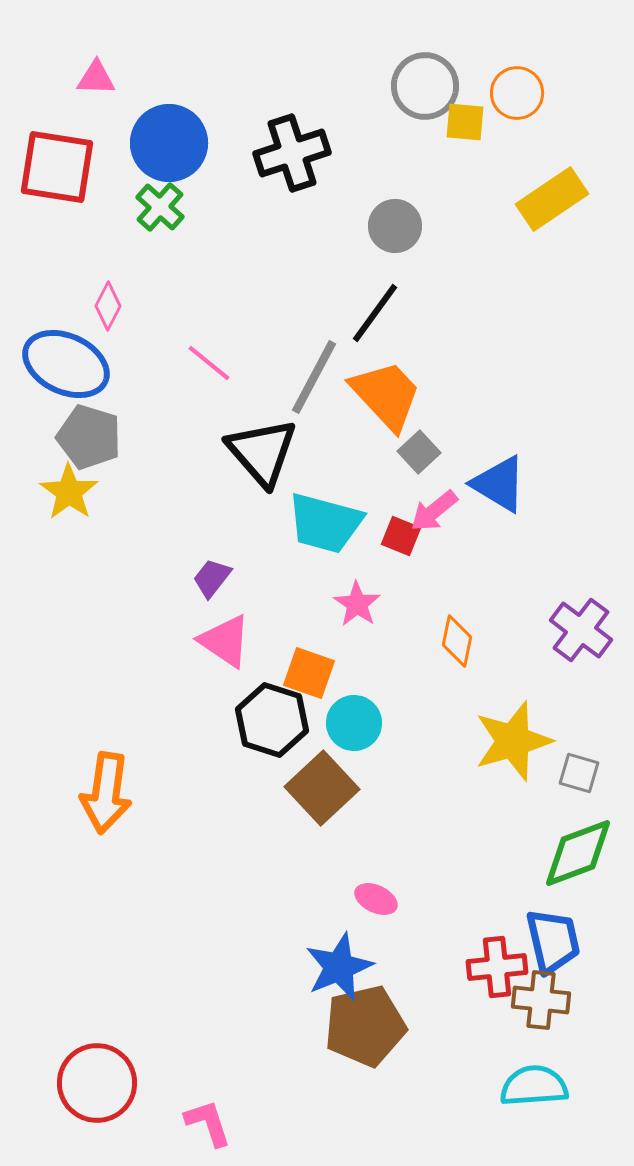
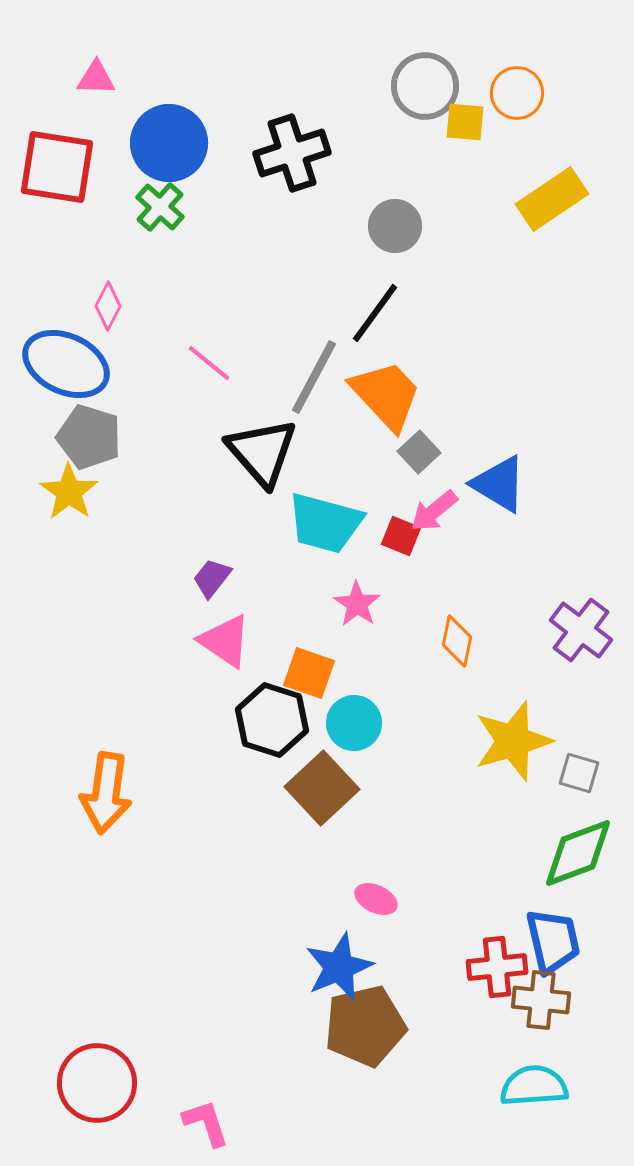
pink L-shape at (208, 1123): moved 2 px left
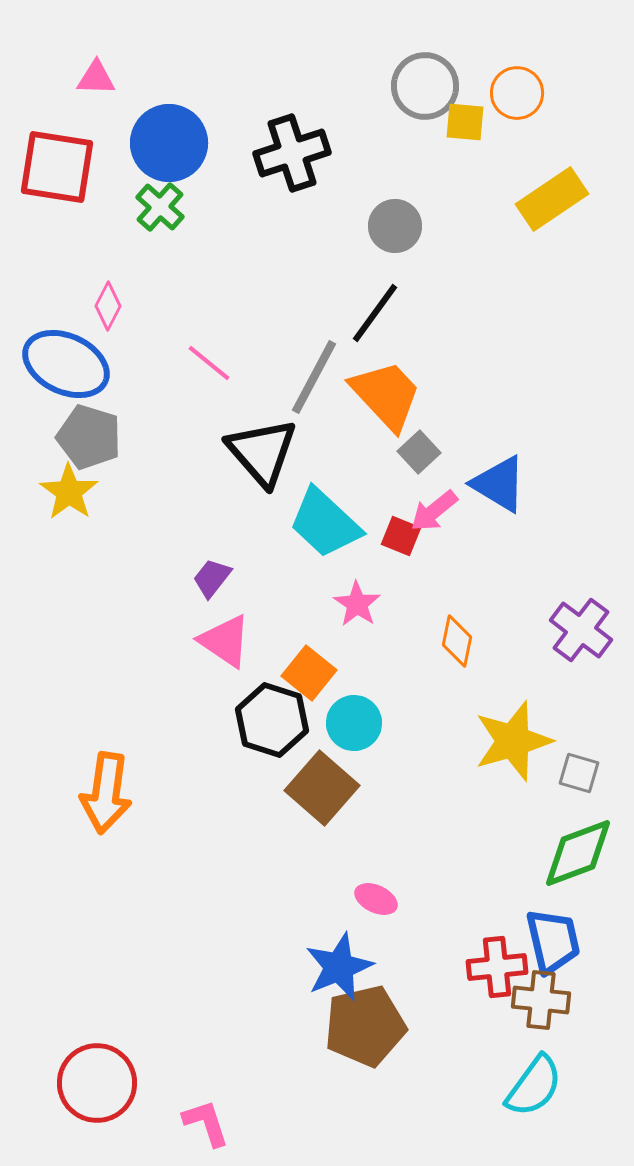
cyan trapezoid at (325, 523): rotated 28 degrees clockwise
orange square at (309, 673): rotated 20 degrees clockwise
brown square at (322, 788): rotated 6 degrees counterclockwise
cyan semicircle at (534, 1086): rotated 130 degrees clockwise
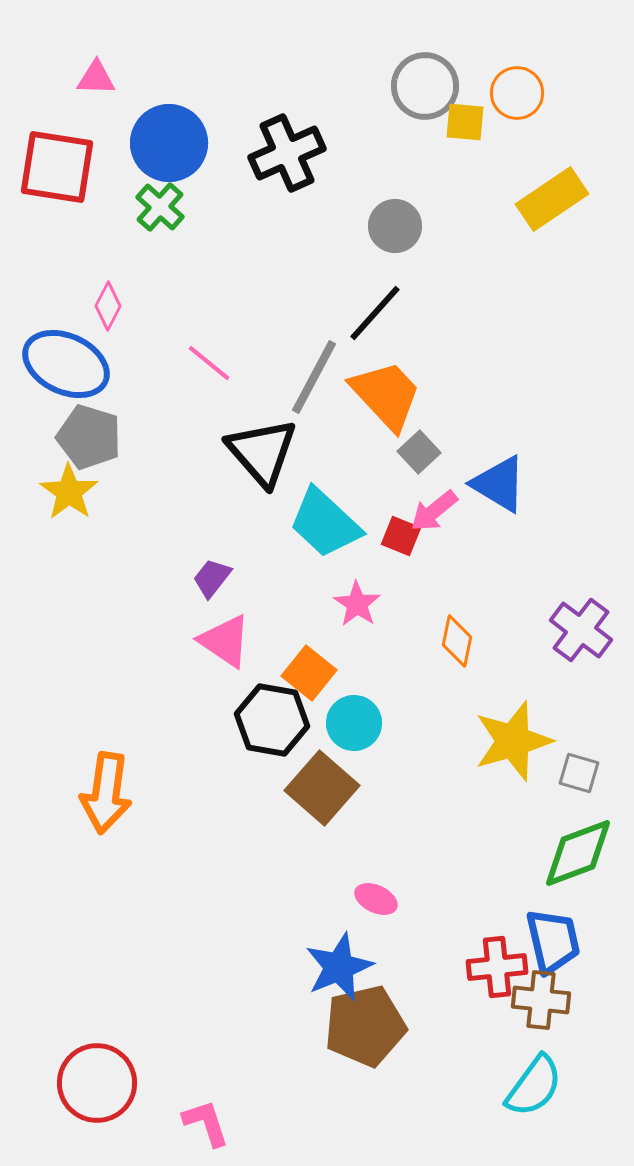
black cross at (292, 153): moved 5 px left; rotated 6 degrees counterclockwise
black line at (375, 313): rotated 6 degrees clockwise
black hexagon at (272, 720): rotated 8 degrees counterclockwise
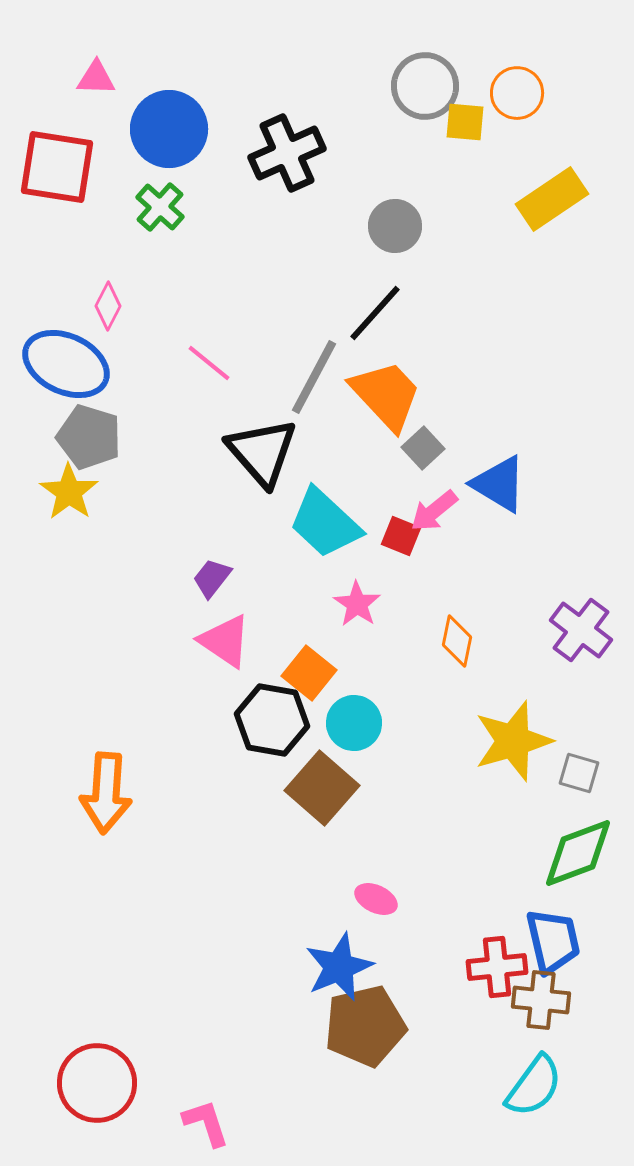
blue circle at (169, 143): moved 14 px up
gray square at (419, 452): moved 4 px right, 4 px up
orange arrow at (106, 793): rotated 4 degrees counterclockwise
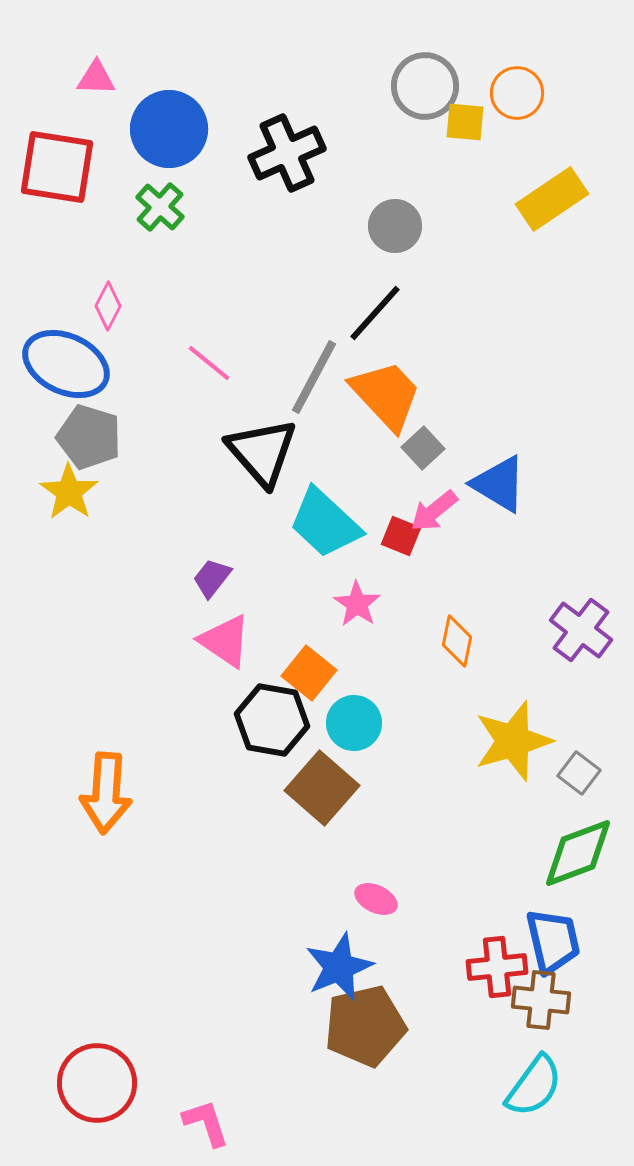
gray square at (579, 773): rotated 21 degrees clockwise
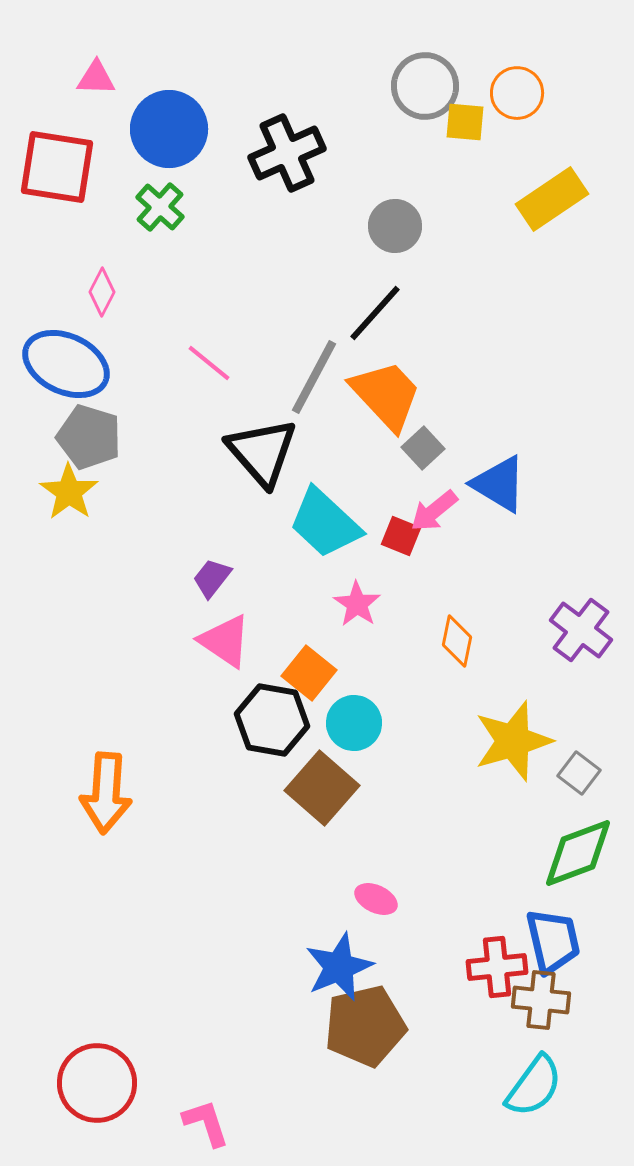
pink diamond at (108, 306): moved 6 px left, 14 px up
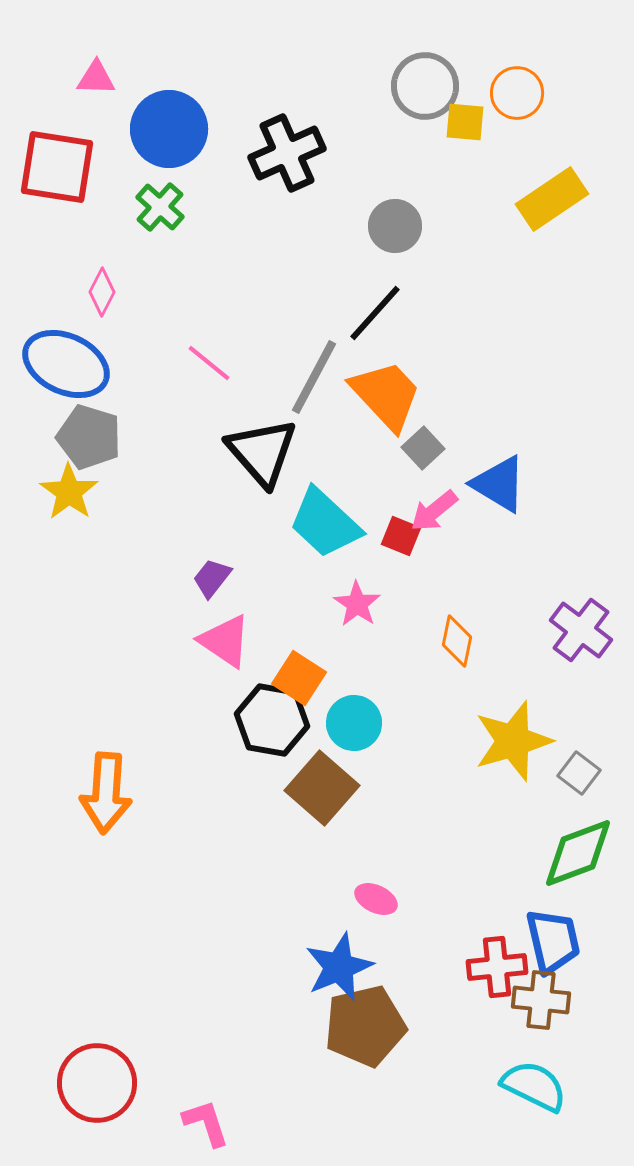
orange square at (309, 673): moved 10 px left, 5 px down; rotated 6 degrees counterclockwise
cyan semicircle at (534, 1086): rotated 100 degrees counterclockwise
